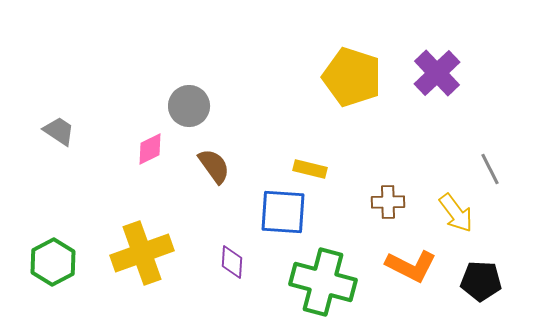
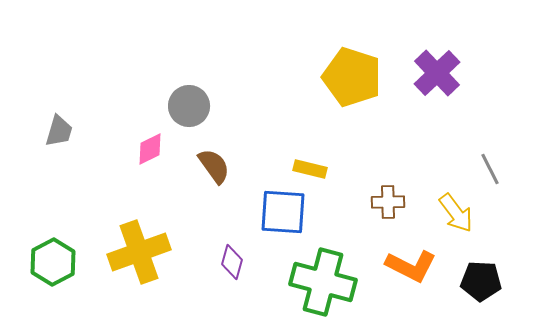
gray trapezoid: rotated 72 degrees clockwise
yellow cross: moved 3 px left, 1 px up
purple diamond: rotated 12 degrees clockwise
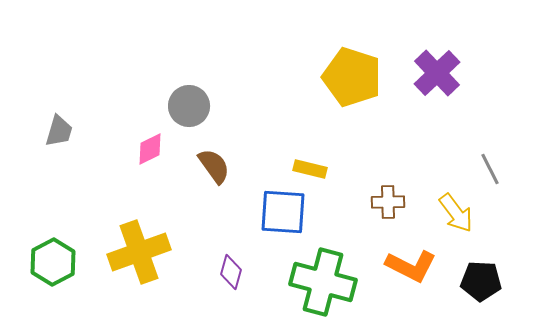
purple diamond: moved 1 px left, 10 px down
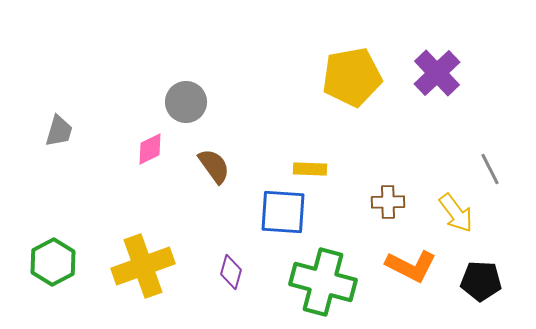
yellow pentagon: rotated 28 degrees counterclockwise
gray circle: moved 3 px left, 4 px up
yellow rectangle: rotated 12 degrees counterclockwise
yellow cross: moved 4 px right, 14 px down
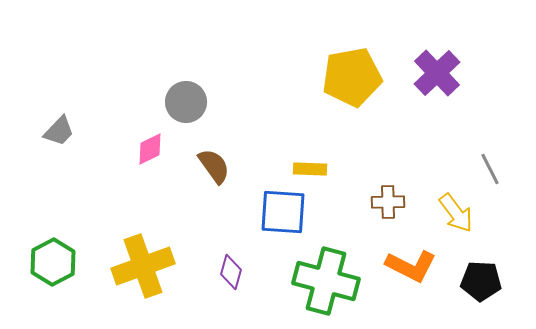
gray trapezoid: rotated 28 degrees clockwise
green cross: moved 3 px right, 1 px up
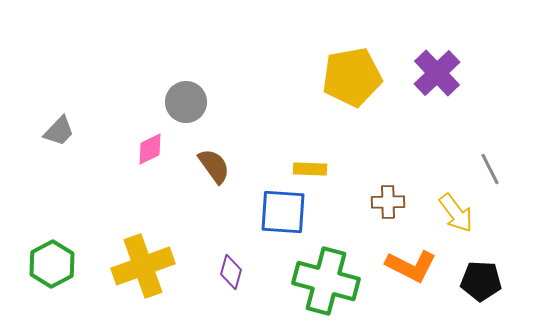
green hexagon: moved 1 px left, 2 px down
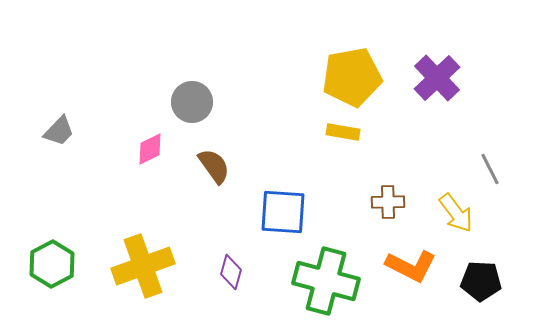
purple cross: moved 5 px down
gray circle: moved 6 px right
yellow rectangle: moved 33 px right, 37 px up; rotated 8 degrees clockwise
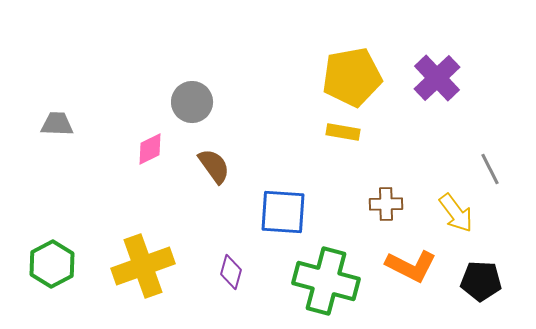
gray trapezoid: moved 2 px left, 7 px up; rotated 132 degrees counterclockwise
brown cross: moved 2 px left, 2 px down
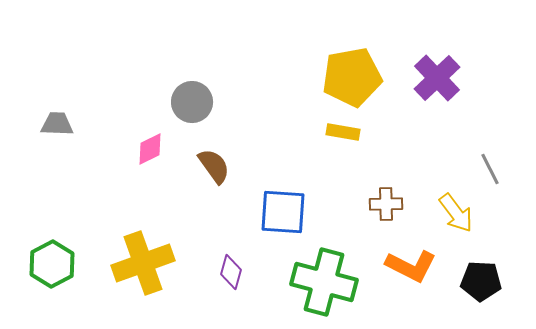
yellow cross: moved 3 px up
green cross: moved 2 px left, 1 px down
